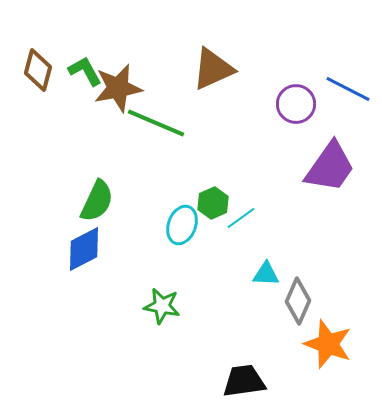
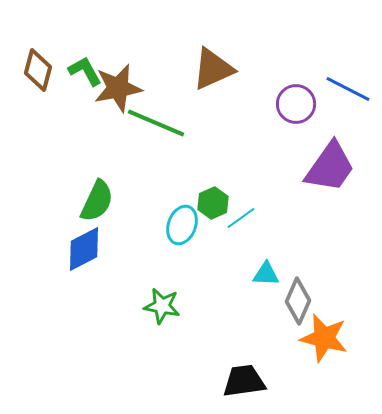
orange star: moved 4 px left, 6 px up; rotated 6 degrees counterclockwise
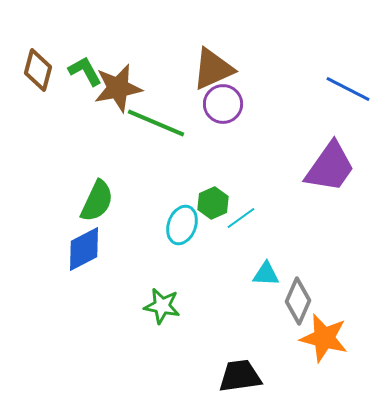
purple circle: moved 73 px left
black trapezoid: moved 4 px left, 5 px up
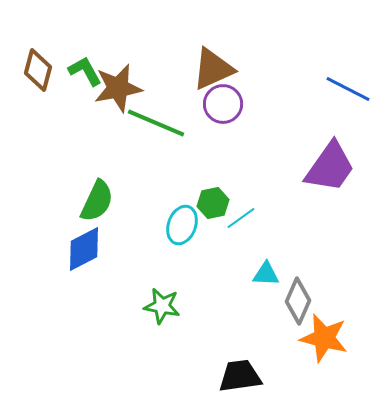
green hexagon: rotated 12 degrees clockwise
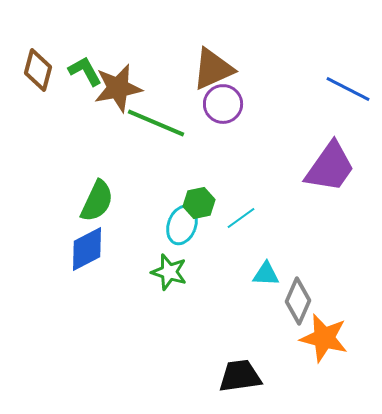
green hexagon: moved 14 px left
blue diamond: moved 3 px right
green star: moved 7 px right, 34 px up; rotated 6 degrees clockwise
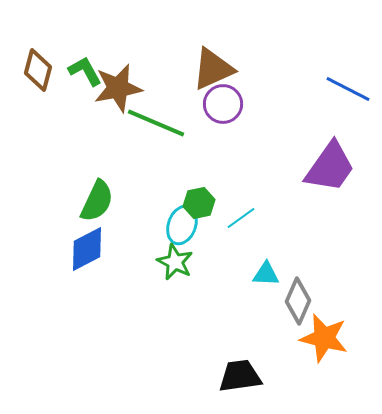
green star: moved 6 px right, 10 px up; rotated 9 degrees clockwise
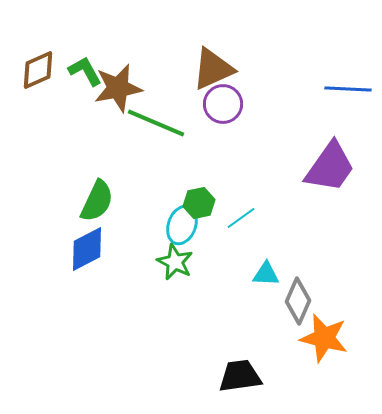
brown diamond: rotated 51 degrees clockwise
blue line: rotated 24 degrees counterclockwise
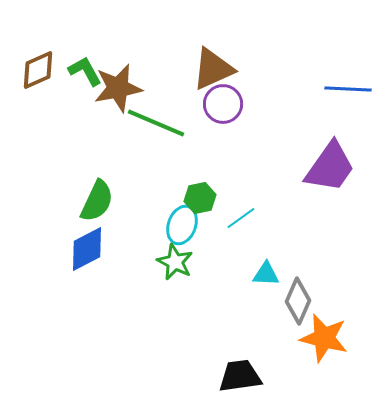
green hexagon: moved 1 px right, 5 px up
